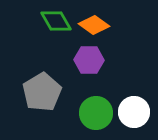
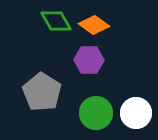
gray pentagon: rotated 9 degrees counterclockwise
white circle: moved 2 px right, 1 px down
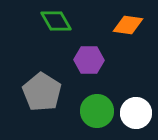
orange diamond: moved 34 px right; rotated 28 degrees counterclockwise
green circle: moved 1 px right, 2 px up
